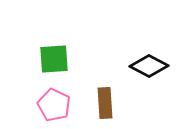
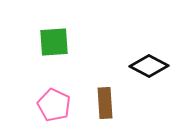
green square: moved 17 px up
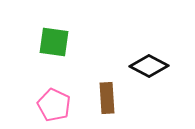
green square: rotated 12 degrees clockwise
brown rectangle: moved 2 px right, 5 px up
